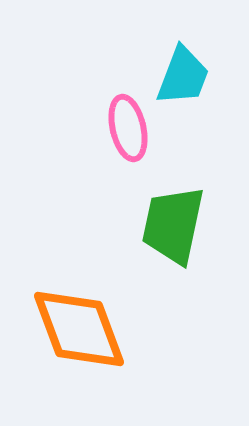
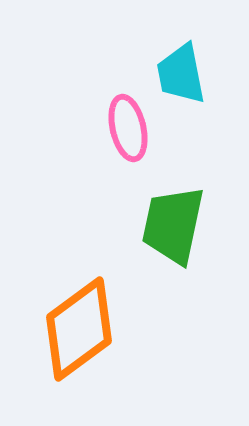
cyan trapezoid: moved 2 px left, 2 px up; rotated 148 degrees clockwise
orange diamond: rotated 74 degrees clockwise
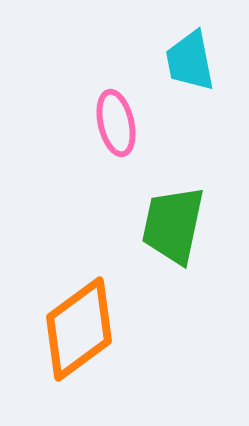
cyan trapezoid: moved 9 px right, 13 px up
pink ellipse: moved 12 px left, 5 px up
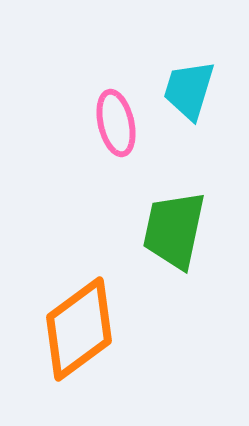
cyan trapezoid: moved 1 px left, 29 px down; rotated 28 degrees clockwise
green trapezoid: moved 1 px right, 5 px down
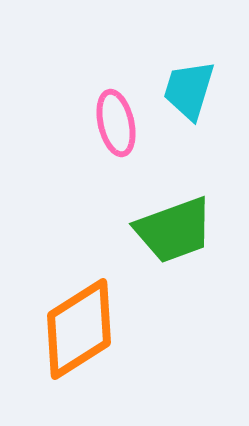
green trapezoid: rotated 122 degrees counterclockwise
orange diamond: rotated 4 degrees clockwise
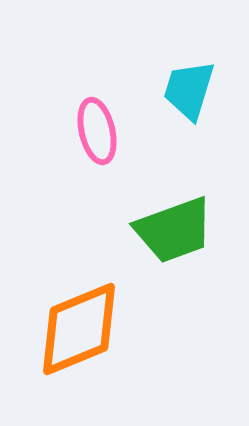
pink ellipse: moved 19 px left, 8 px down
orange diamond: rotated 10 degrees clockwise
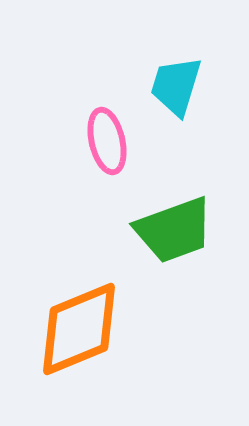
cyan trapezoid: moved 13 px left, 4 px up
pink ellipse: moved 10 px right, 10 px down
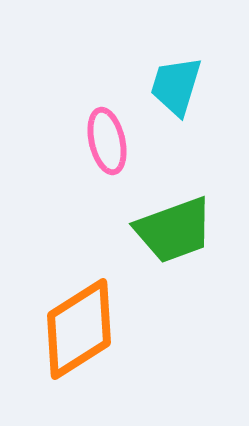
orange diamond: rotated 10 degrees counterclockwise
